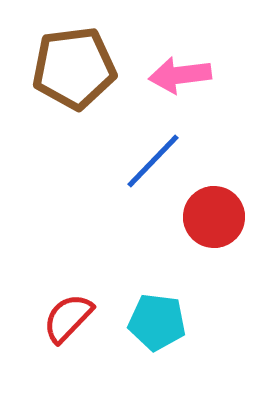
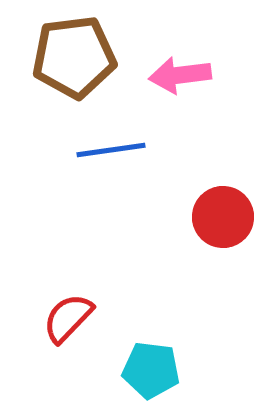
brown pentagon: moved 11 px up
blue line: moved 42 px left, 11 px up; rotated 38 degrees clockwise
red circle: moved 9 px right
cyan pentagon: moved 6 px left, 48 px down
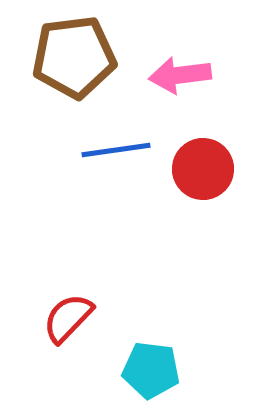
blue line: moved 5 px right
red circle: moved 20 px left, 48 px up
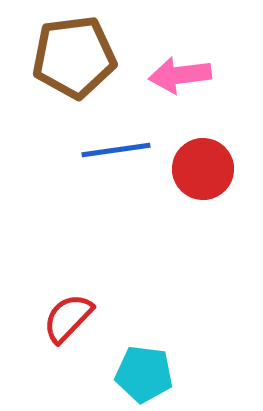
cyan pentagon: moved 7 px left, 4 px down
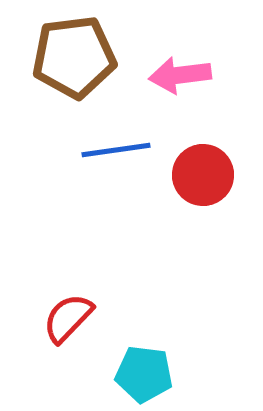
red circle: moved 6 px down
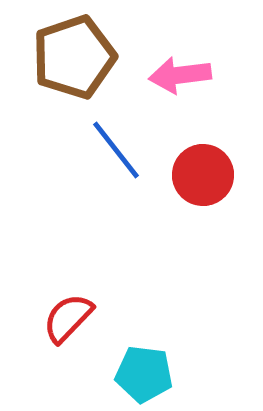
brown pentagon: rotated 12 degrees counterclockwise
blue line: rotated 60 degrees clockwise
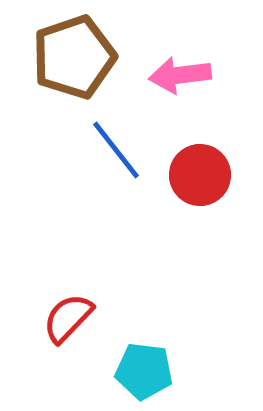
red circle: moved 3 px left
cyan pentagon: moved 3 px up
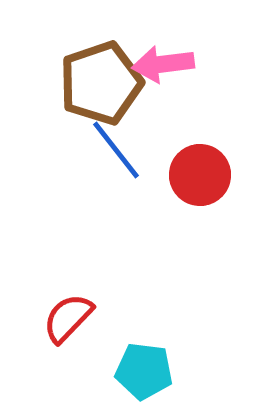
brown pentagon: moved 27 px right, 26 px down
pink arrow: moved 17 px left, 11 px up
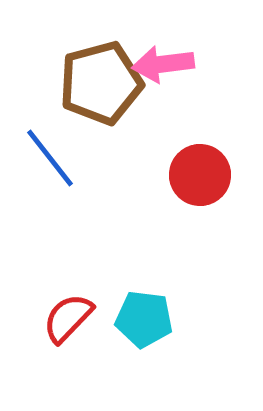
brown pentagon: rotated 4 degrees clockwise
blue line: moved 66 px left, 8 px down
cyan pentagon: moved 52 px up
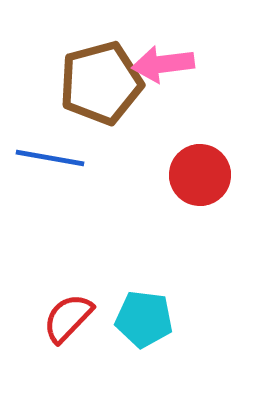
blue line: rotated 42 degrees counterclockwise
